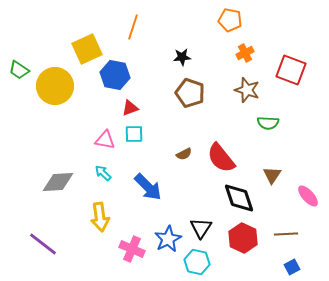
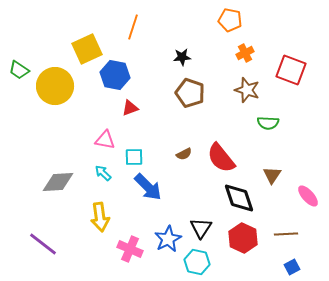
cyan square: moved 23 px down
pink cross: moved 2 px left
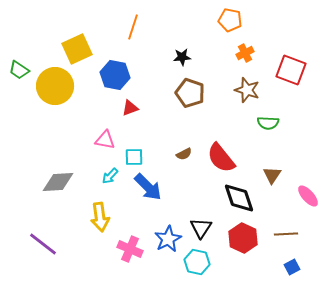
yellow square: moved 10 px left
cyan arrow: moved 7 px right, 3 px down; rotated 90 degrees counterclockwise
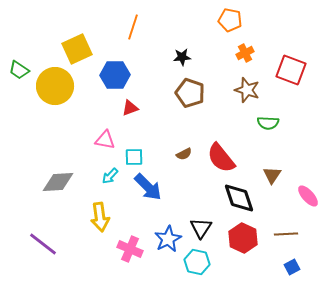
blue hexagon: rotated 12 degrees counterclockwise
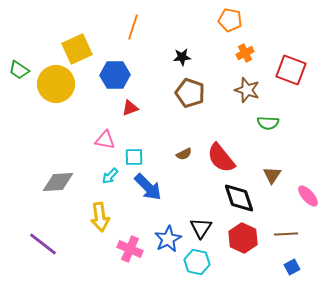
yellow circle: moved 1 px right, 2 px up
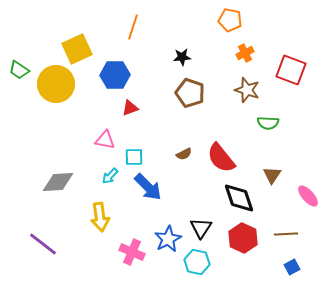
pink cross: moved 2 px right, 3 px down
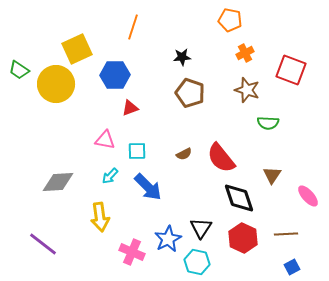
cyan square: moved 3 px right, 6 px up
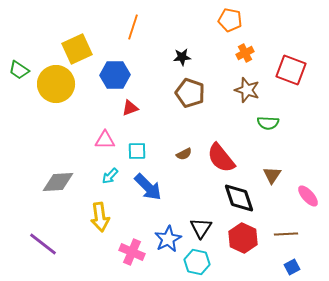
pink triangle: rotated 10 degrees counterclockwise
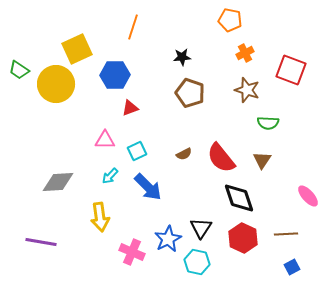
cyan square: rotated 24 degrees counterclockwise
brown triangle: moved 10 px left, 15 px up
purple line: moved 2 px left, 2 px up; rotated 28 degrees counterclockwise
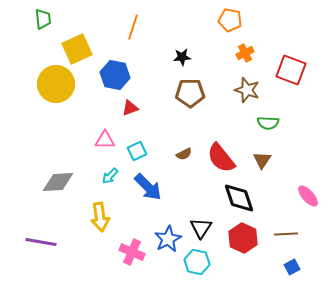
green trapezoid: moved 24 px right, 51 px up; rotated 130 degrees counterclockwise
blue hexagon: rotated 12 degrees clockwise
brown pentagon: rotated 20 degrees counterclockwise
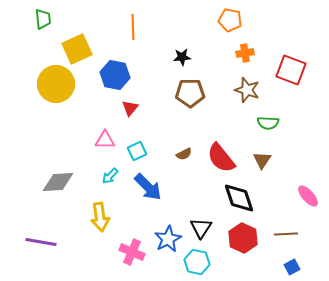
orange line: rotated 20 degrees counterclockwise
orange cross: rotated 18 degrees clockwise
red triangle: rotated 30 degrees counterclockwise
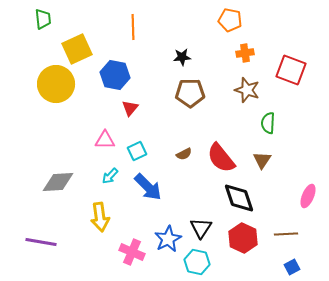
green semicircle: rotated 90 degrees clockwise
pink ellipse: rotated 65 degrees clockwise
